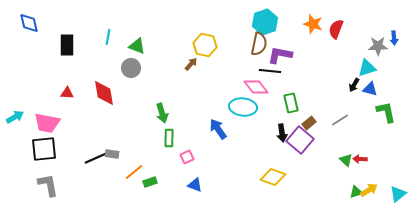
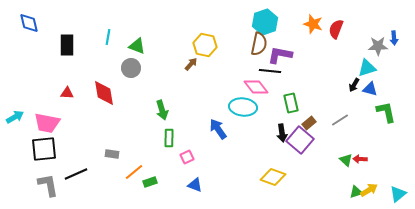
green arrow at (162, 113): moved 3 px up
black line at (96, 158): moved 20 px left, 16 px down
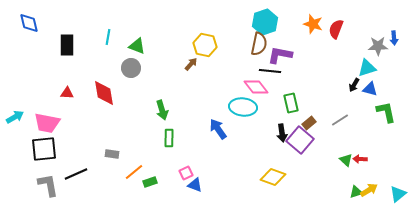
pink square at (187, 157): moved 1 px left, 16 px down
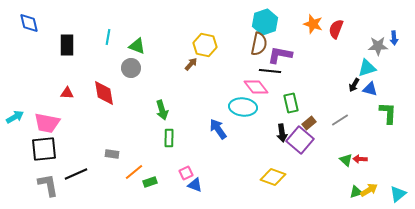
green L-shape at (386, 112): moved 2 px right, 1 px down; rotated 15 degrees clockwise
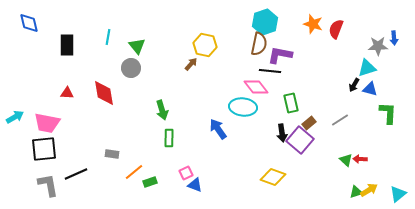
green triangle at (137, 46): rotated 30 degrees clockwise
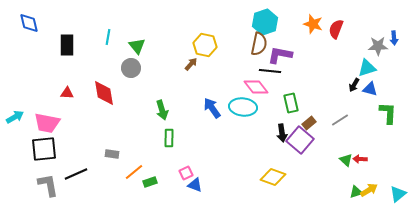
blue arrow at (218, 129): moved 6 px left, 21 px up
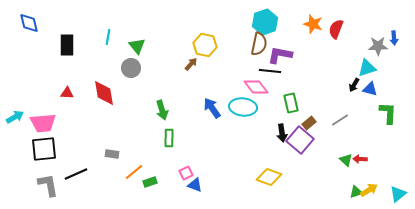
pink trapezoid at (47, 123): moved 4 px left; rotated 16 degrees counterclockwise
yellow diamond at (273, 177): moved 4 px left
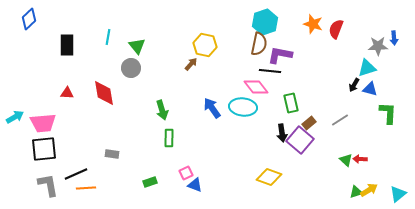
blue diamond at (29, 23): moved 4 px up; rotated 60 degrees clockwise
orange line at (134, 172): moved 48 px left, 16 px down; rotated 36 degrees clockwise
